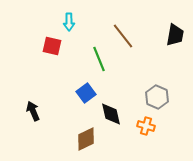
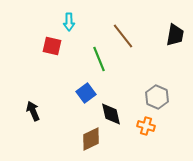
brown diamond: moved 5 px right
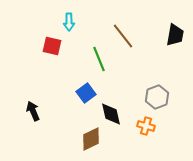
gray hexagon: rotated 15 degrees clockwise
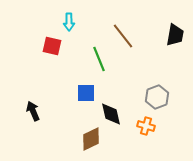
blue square: rotated 36 degrees clockwise
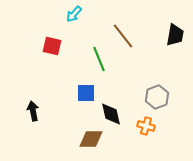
cyan arrow: moved 5 px right, 8 px up; rotated 42 degrees clockwise
black arrow: rotated 12 degrees clockwise
brown diamond: rotated 25 degrees clockwise
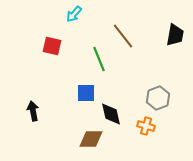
gray hexagon: moved 1 px right, 1 px down
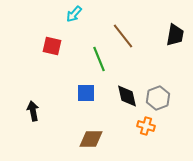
black diamond: moved 16 px right, 18 px up
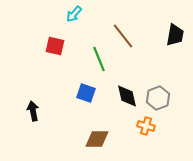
red square: moved 3 px right
blue square: rotated 18 degrees clockwise
brown diamond: moved 6 px right
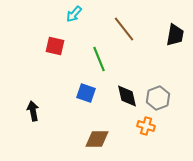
brown line: moved 1 px right, 7 px up
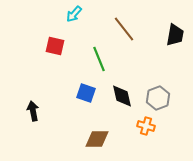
black diamond: moved 5 px left
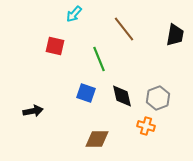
black arrow: rotated 90 degrees clockwise
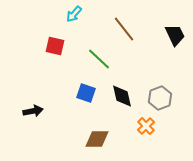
black trapezoid: rotated 35 degrees counterclockwise
green line: rotated 25 degrees counterclockwise
gray hexagon: moved 2 px right
orange cross: rotated 30 degrees clockwise
